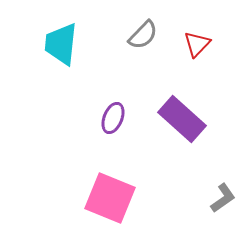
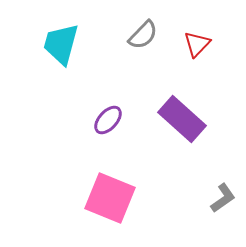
cyan trapezoid: rotated 9 degrees clockwise
purple ellipse: moved 5 px left, 2 px down; rotated 20 degrees clockwise
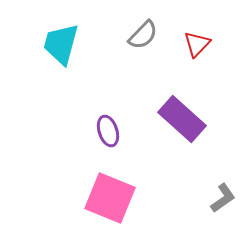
purple ellipse: moved 11 px down; rotated 60 degrees counterclockwise
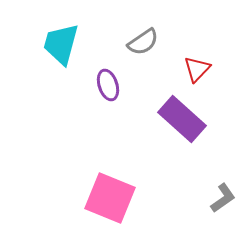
gray semicircle: moved 7 px down; rotated 12 degrees clockwise
red triangle: moved 25 px down
purple ellipse: moved 46 px up
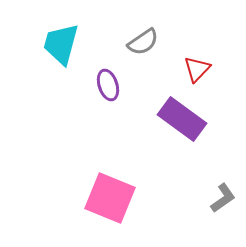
purple rectangle: rotated 6 degrees counterclockwise
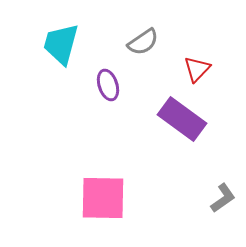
pink square: moved 7 px left; rotated 21 degrees counterclockwise
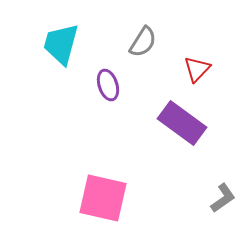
gray semicircle: rotated 24 degrees counterclockwise
purple rectangle: moved 4 px down
pink square: rotated 12 degrees clockwise
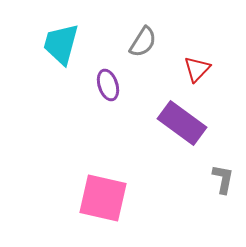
gray L-shape: moved 19 px up; rotated 44 degrees counterclockwise
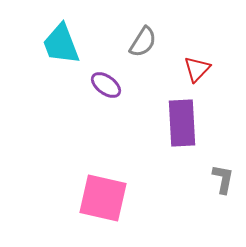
cyan trapezoid: rotated 36 degrees counterclockwise
purple ellipse: moved 2 px left; rotated 36 degrees counterclockwise
purple rectangle: rotated 51 degrees clockwise
